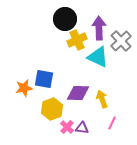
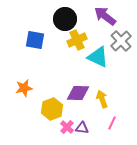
purple arrow: moved 6 px right, 12 px up; rotated 50 degrees counterclockwise
blue square: moved 9 px left, 39 px up
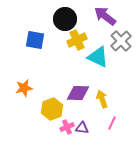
pink cross: rotated 24 degrees clockwise
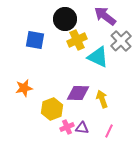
pink line: moved 3 px left, 8 px down
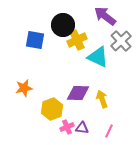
black circle: moved 2 px left, 6 px down
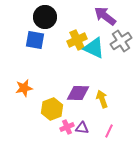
black circle: moved 18 px left, 8 px up
gray cross: rotated 10 degrees clockwise
cyan triangle: moved 4 px left, 9 px up
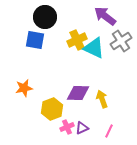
purple triangle: rotated 32 degrees counterclockwise
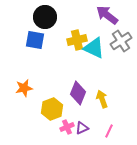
purple arrow: moved 2 px right, 1 px up
yellow cross: rotated 12 degrees clockwise
purple diamond: rotated 70 degrees counterclockwise
